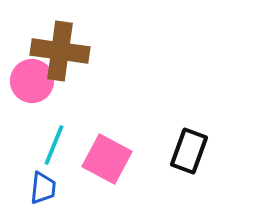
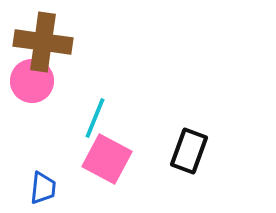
brown cross: moved 17 px left, 9 px up
cyan line: moved 41 px right, 27 px up
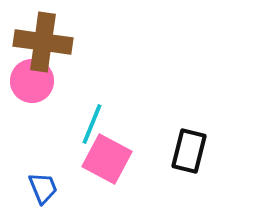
cyan line: moved 3 px left, 6 px down
black rectangle: rotated 6 degrees counterclockwise
blue trapezoid: rotated 28 degrees counterclockwise
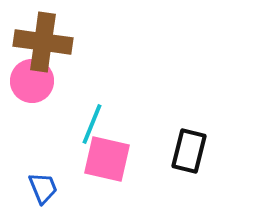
pink square: rotated 15 degrees counterclockwise
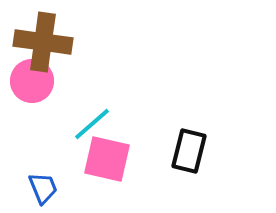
cyan line: rotated 27 degrees clockwise
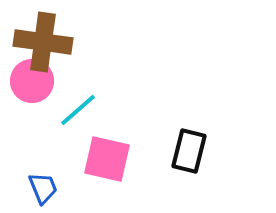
cyan line: moved 14 px left, 14 px up
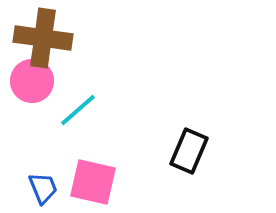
brown cross: moved 4 px up
black rectangle: rotated 9 degrees clockwise
pink square: moved 14 px left, 23 px down
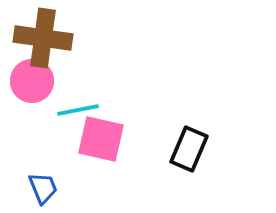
cyan line: rotated 30 degrees clockwise
black rectangle: moved 2 px up
pink square: moved 8 px right, 43 px up
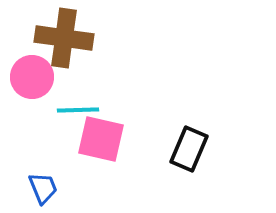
brown cross: moved 21 px right
pink circle: moved 4 px up
cyan line: rotated 9 degrees clockwise
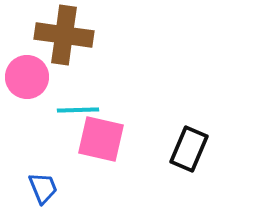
brown cross: moved 3 px up
pink circle: moved 5 px left
